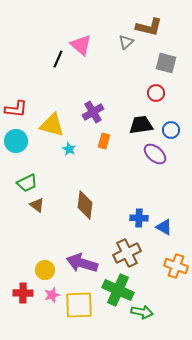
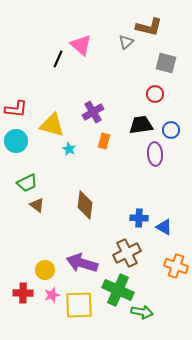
red circle: moved 1 px left, 1 px down
purple ellipse: rotated 45 degrees clockwise
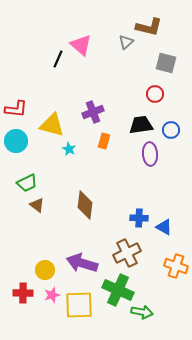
purple cross: rotated 10 degrees clockwise
purple ellipse: moved 5 px left
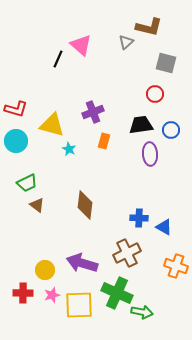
red L-shape: rotated 10 degrees clockwise
green cross: moved 1 px left, 3 px down
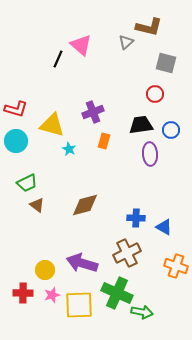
brown diamond: rotated 68 degrees clockwise
blue cross: moved 3 px left
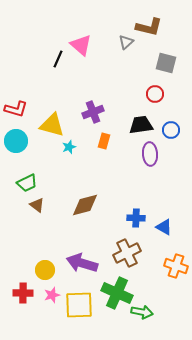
cyan star: moved 2 px up; rotated 24 degrees clockwise
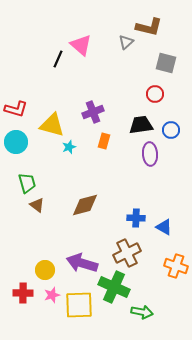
cyan circle: moved 1 px down
green trapezoid: rotated 80 degrees counterclockwise
green cross: moved 3 px left, 6 px up
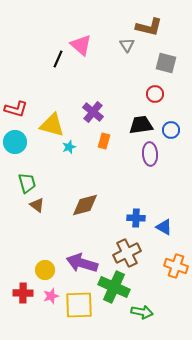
gray triangle: moved 1 px right, 3 px down; rotated 21 degrees counterclockwise
purple cross: rotated 30 degrees counterclockwise
cyan circle: moved 1 px left
pink star: moved 1 px left, 1 px down
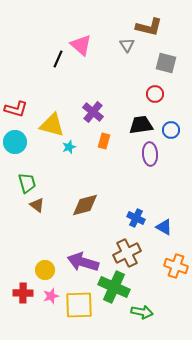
blue cross: rotated 24 degrees clockwise
purple arrow: moved 1 px right, 1 px up
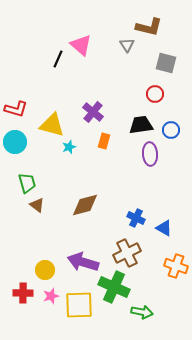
blue triangle: moved 1 px down
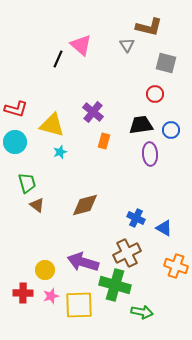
cyan star: moved 9 px left, 5 px down
green cross: moved 1 px right, 2 px up; rotated 8 degrees counterclockwise
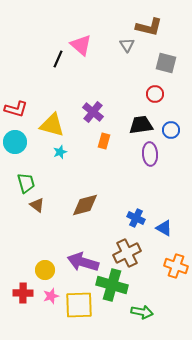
green trapezoid: moved 1 px left
green cross: moved 3 px left
